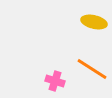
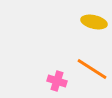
pink cross: moved 2 px right
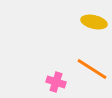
pink cross: moved 1 px left, 1 px down
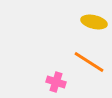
orange line: moved 3 px left, 7 px up
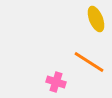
yellow ellipse: moved 2 px right, 3 px up; rotated 55 degrees clockwise
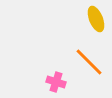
orange line: rotated 12 degrees clockwise
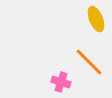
pink cross: moved 5 px right
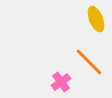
pink cross: rotated 36 degrees clockwise
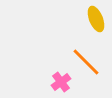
orange line: moved 3 px left
